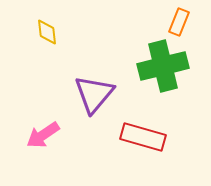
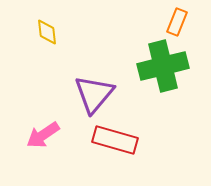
orange rectangle: moved 2 px left
red rectangle: moved 28 px left, 3 px down
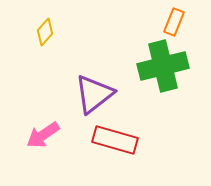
orange rectangle: moved 3 px left
yellow diamond: moved 2 px left; rotated 48 degrees clockwise
purple triangle: rotated 12 degrees clockwise
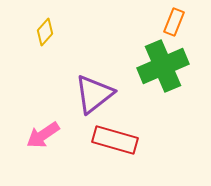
green cross: rotated 9 degrees counterclockwise
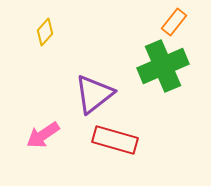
orange rectangle: rotated 16 degrees clockwise
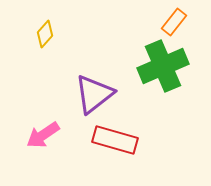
yellow diamond: moved 2 px down
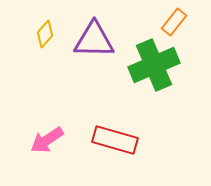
green cross: moved 9 px left, 1 px up
purple triangle: moved 54 px up; rotated 39 degrees clockwise
pink arrow: moved 4 px right, 5 px down
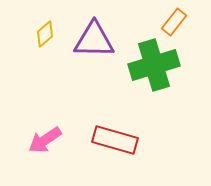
yellow diamond: rotated 8 degrees clockwise
green cross: rotated 6 degrees clockwise
pink arrow: moved 2 px left
